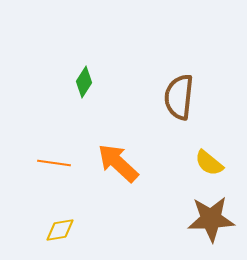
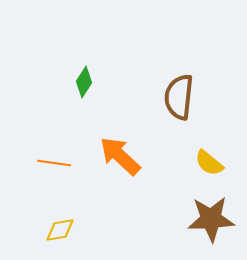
orange arrow: moved 2 px right, 7 px up
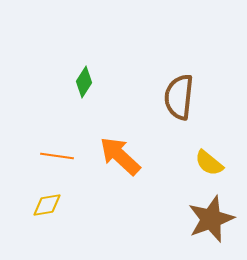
orange line: moved 3 px right, 7 px up
brown star: rotated 18 degrees counterclockwise
yellow diamond: moved 13 px left, 25 px up
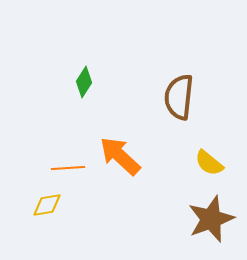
orange line: moved 11 px right, 12 px down; rotated 12 degrees counterclockwise
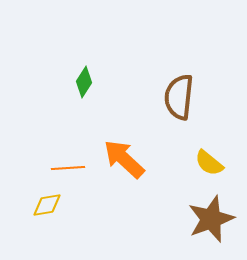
orange arrow: moved 4 px right, 3 px down
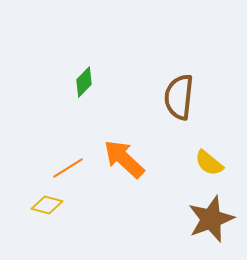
green diamond: rotated 12 degrees clockwise
orange line: rotated 28 degrees counterclockwise
yellow diamond: rotated 24 degrees clockwise
